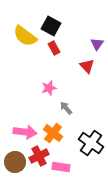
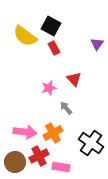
red triangle: moved 13 px left, 13 px down
orange cross: rotated 24 degrees clockwise
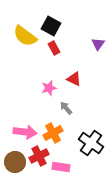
purple triangle: moved 1 px right
red triangle: rotated 21 degrees counterclockwise
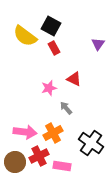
pink rectangle: moved 1 px right, 1 px up
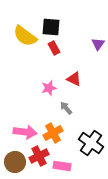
black square: moved 1 px down; rotated 24 degrees counterclockwise
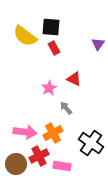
pink star: rotated 14 degrees counterclockwise
brown circle: moved 1 px right, 2 px down
